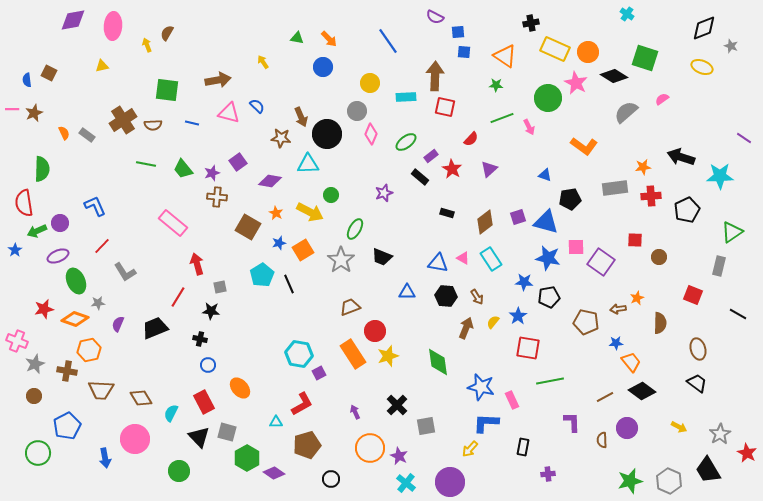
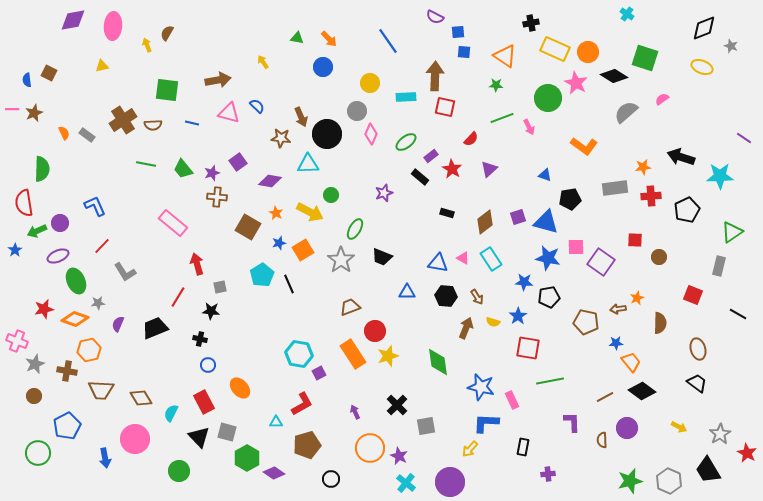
yellow semicircle at (493, 322): rotated 112 degrees counterclockwise
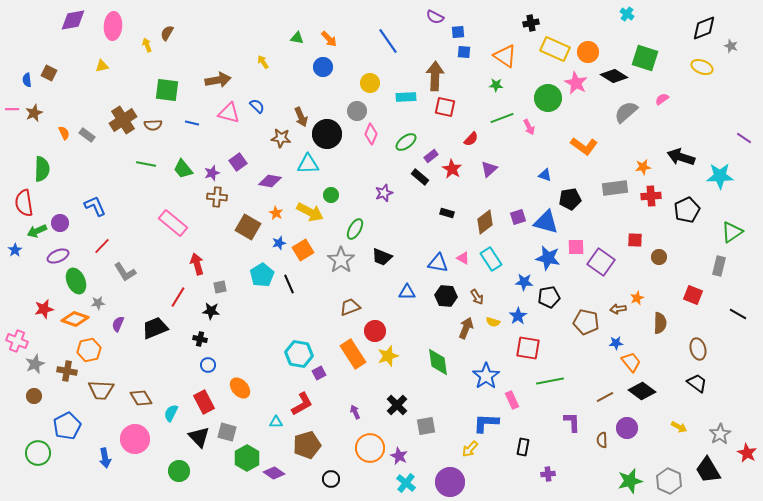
blue star at (481, 387): moved 5 px right, 11 px up; rotated 24 degrees clockwise
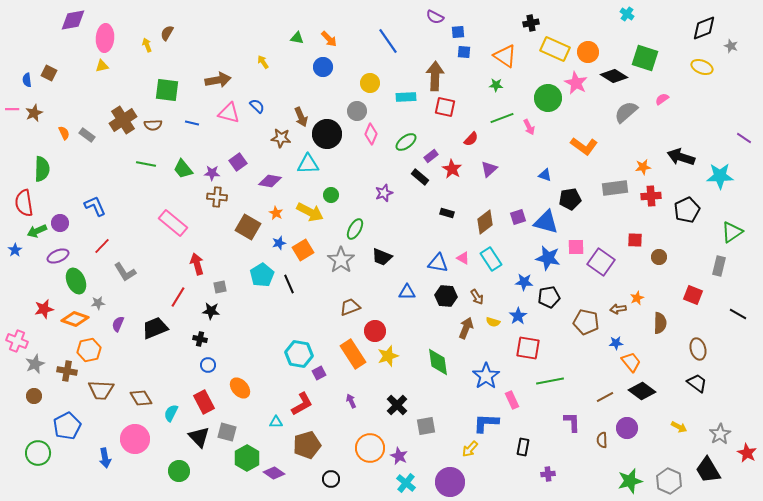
pink ellipse at (113, 26): moved 8 px left, 12 px down
purple star at (212, 173): rotated 21 degrees clockwise
purple arrow at (355, 412): moved 4 px left, 11 px up
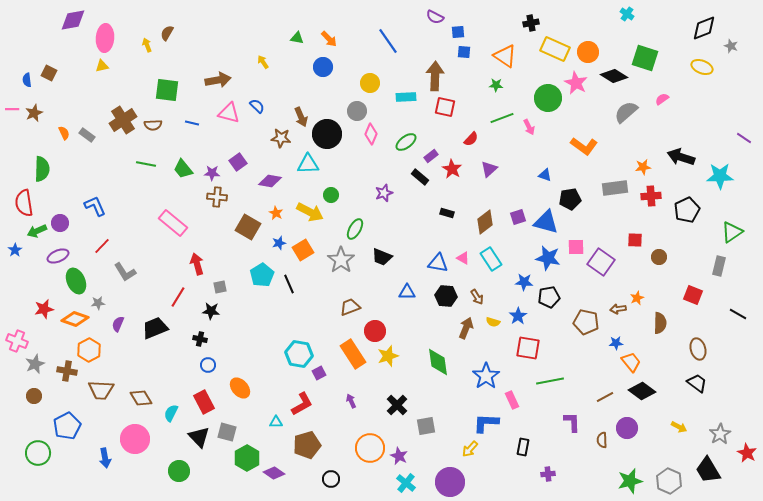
orange hexagon at (89, 350): rotated 15 degrees counterclockwise
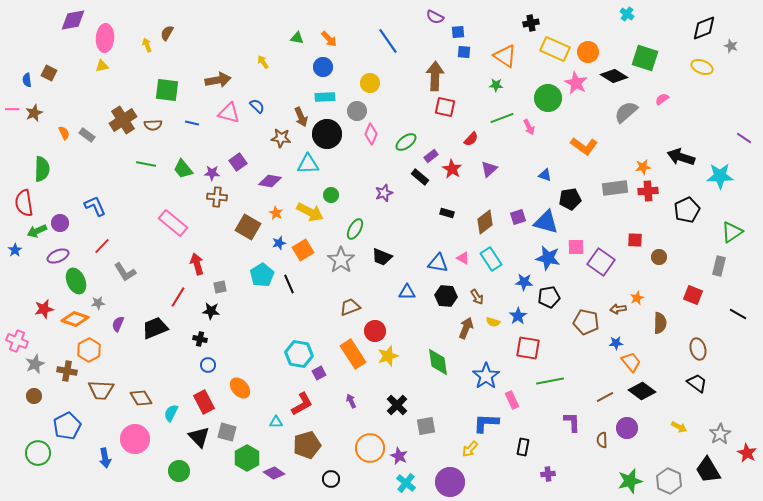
cyan rectangle at (406, 97): moved 81 px left
red cross at (651, 196): moved 3 px left, 5 px up
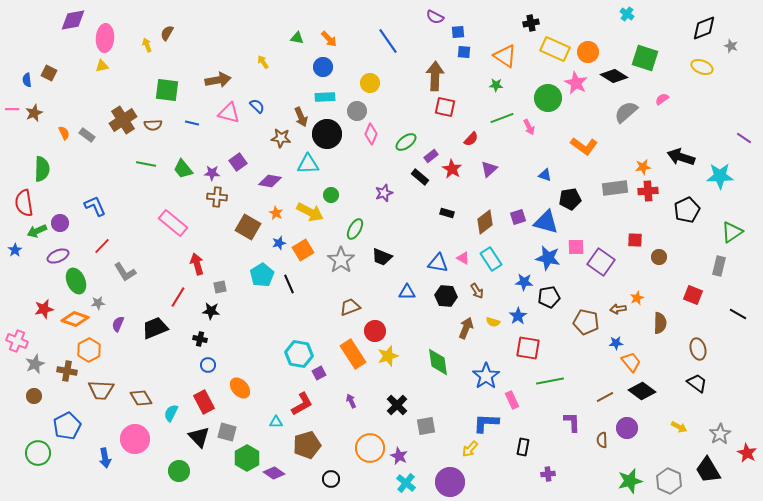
brown arrow at (477, 297): moved 6 px up
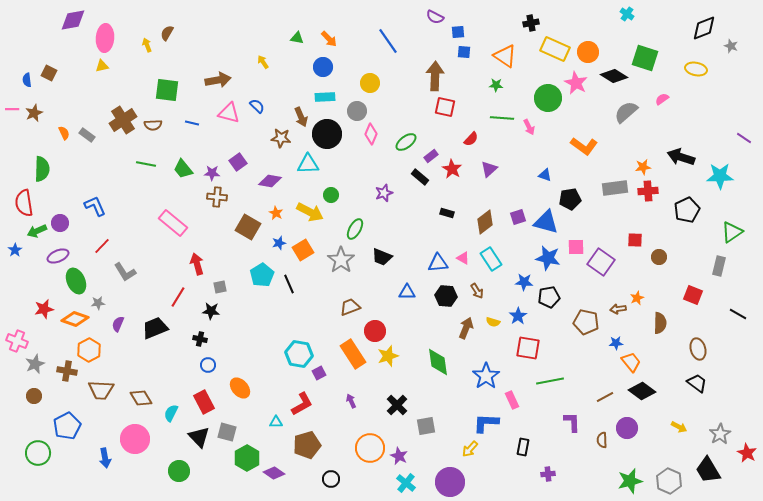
yellow ellipse at (702, 67): moved 6 px left, 2 px down; rotated 10 degrees counterclockwise
green line at (502, 118): rotated 25 degrees clockwise
blue triangle at (438, 263): rotated 15 degrees counterclockwise
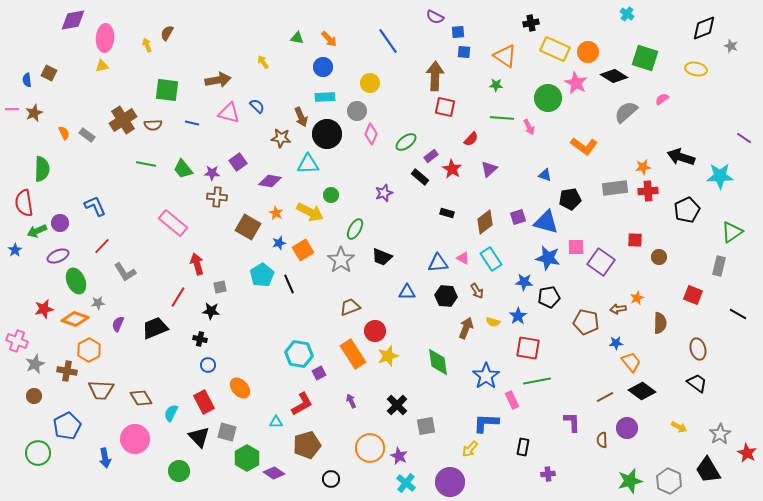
green line at (550, 381): moved 13 px left
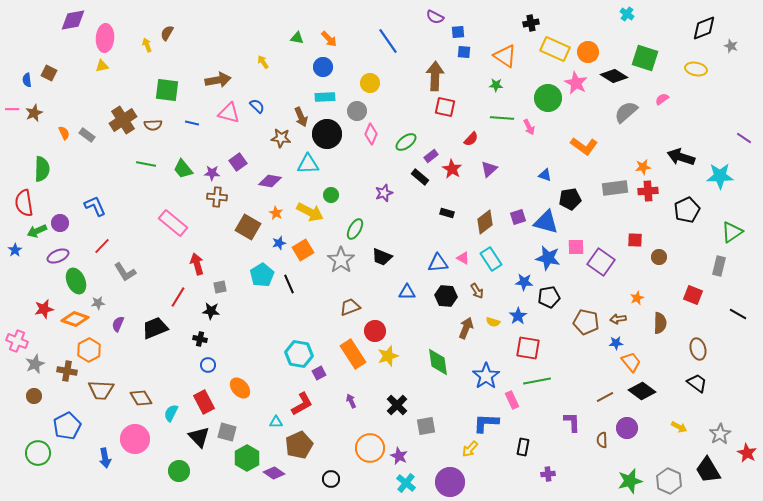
brown arrow at (618, 309): moved 10 px down
brown pentagon at (307, 445): moved 8 px left; rotated 8 degrees counterclockwise
